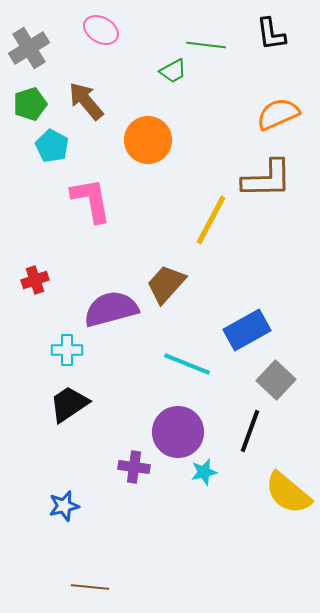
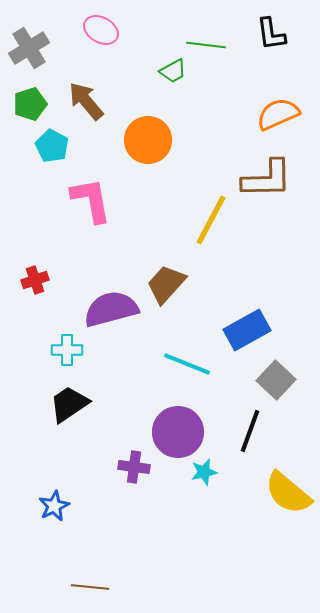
blue star: moved 10 px left; rotated 12 degrees counterclockwise
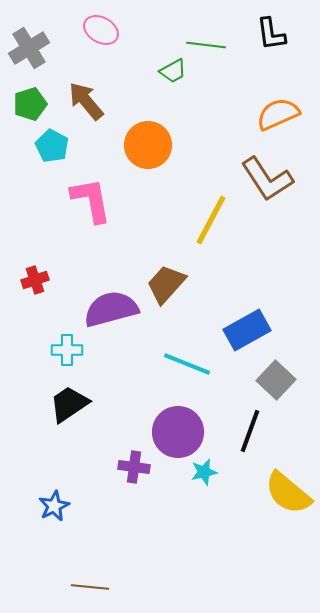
orange circle: moved 5 px down
brown L-shape: rotated 58 degrees clockwise
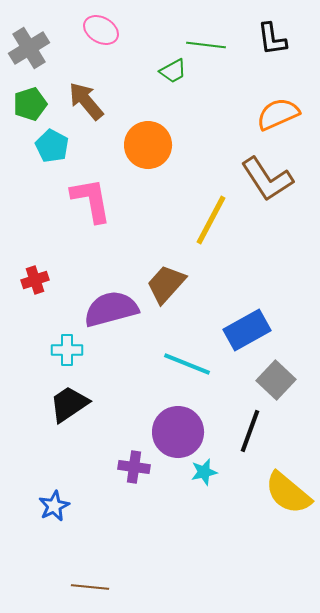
black L-shape: moved 1 px right, 5 px down
